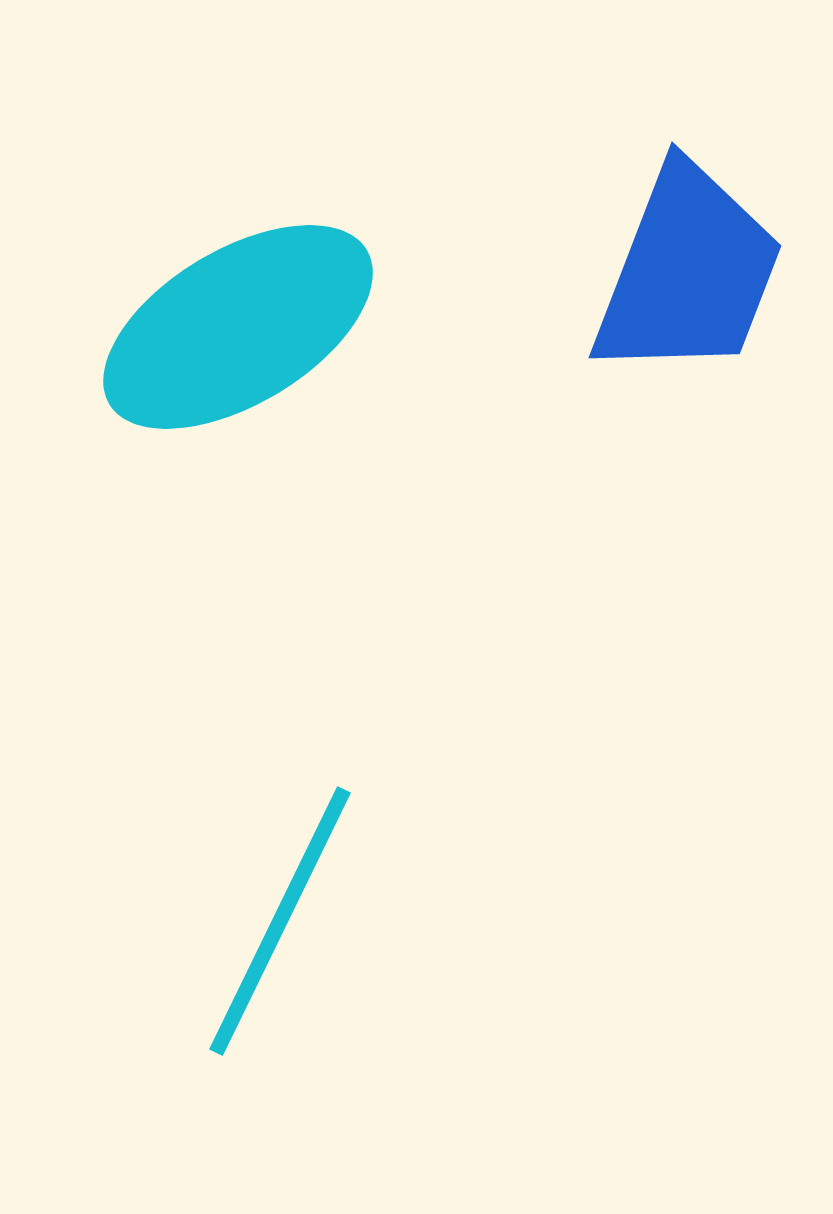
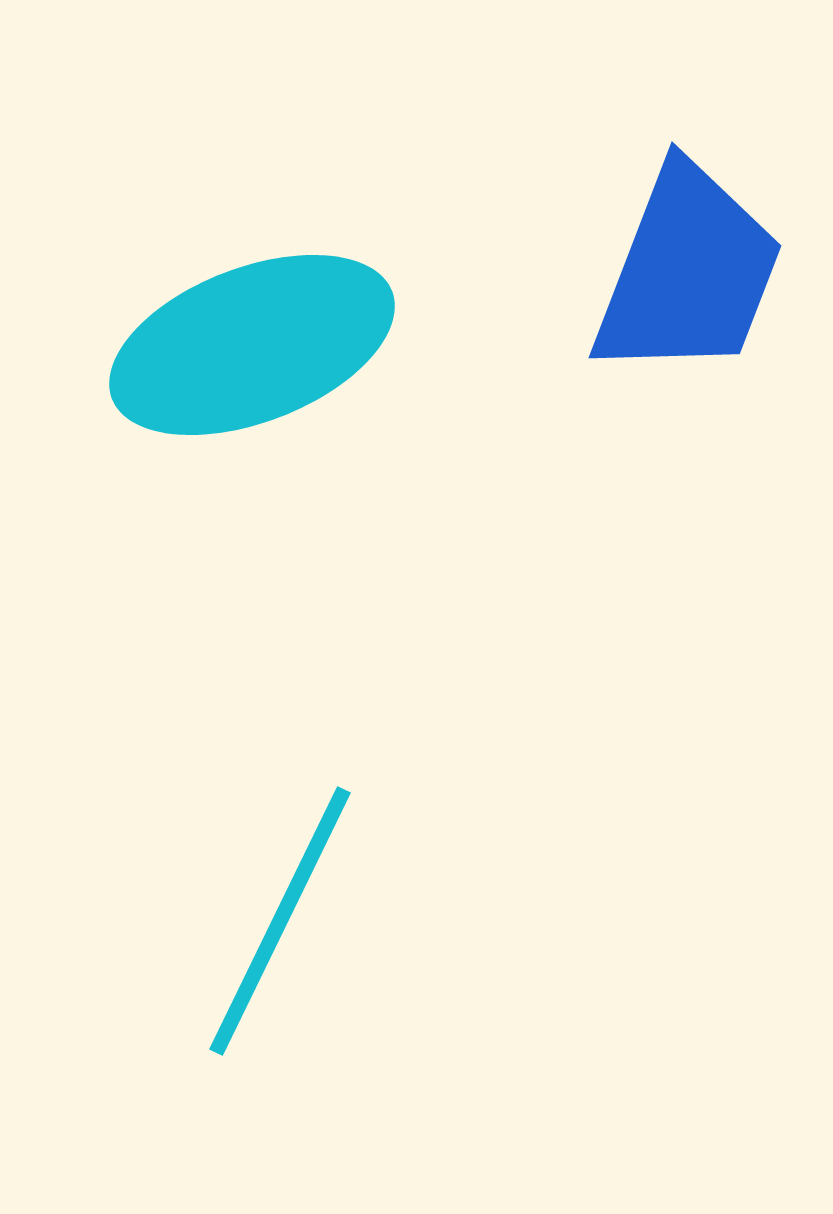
cyan ellipse: moved 14 px right, 18 px down; rotated 10 degrees clockwise
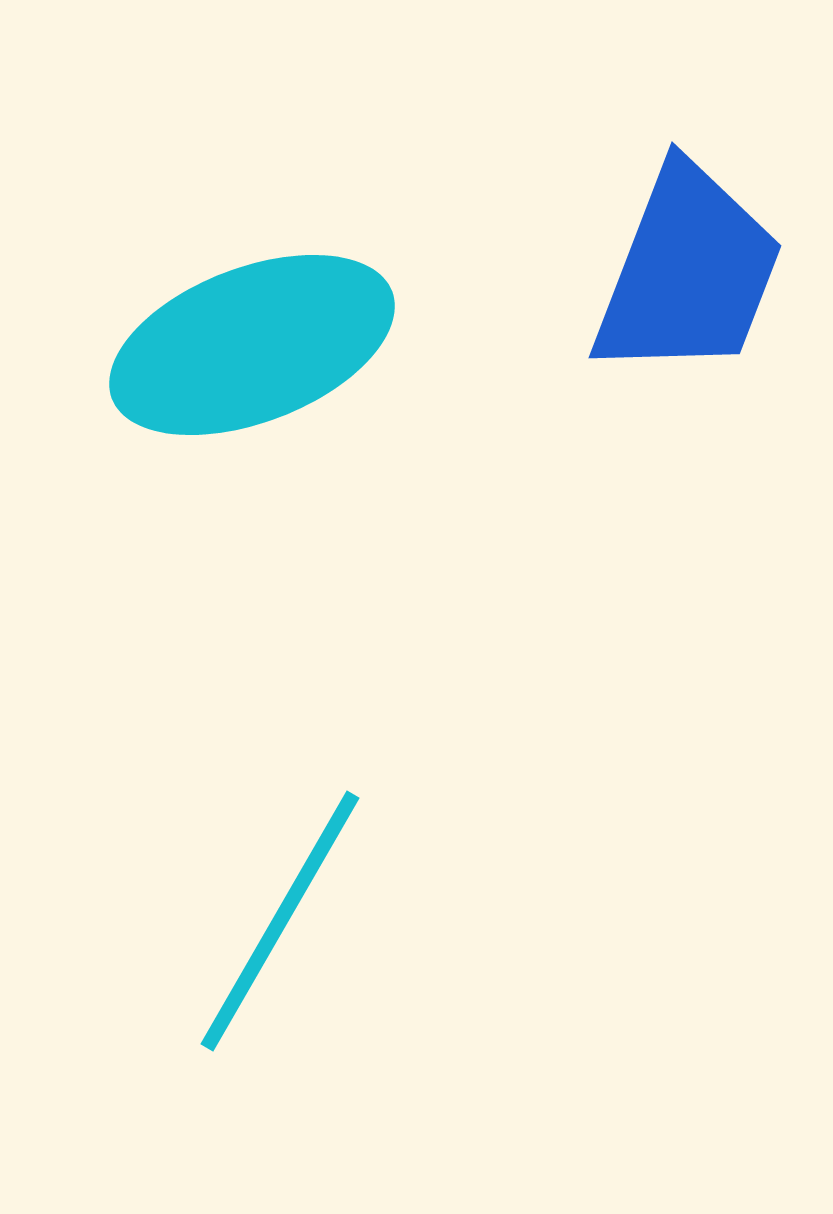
cyan line: rotated 4 degrees clockwise
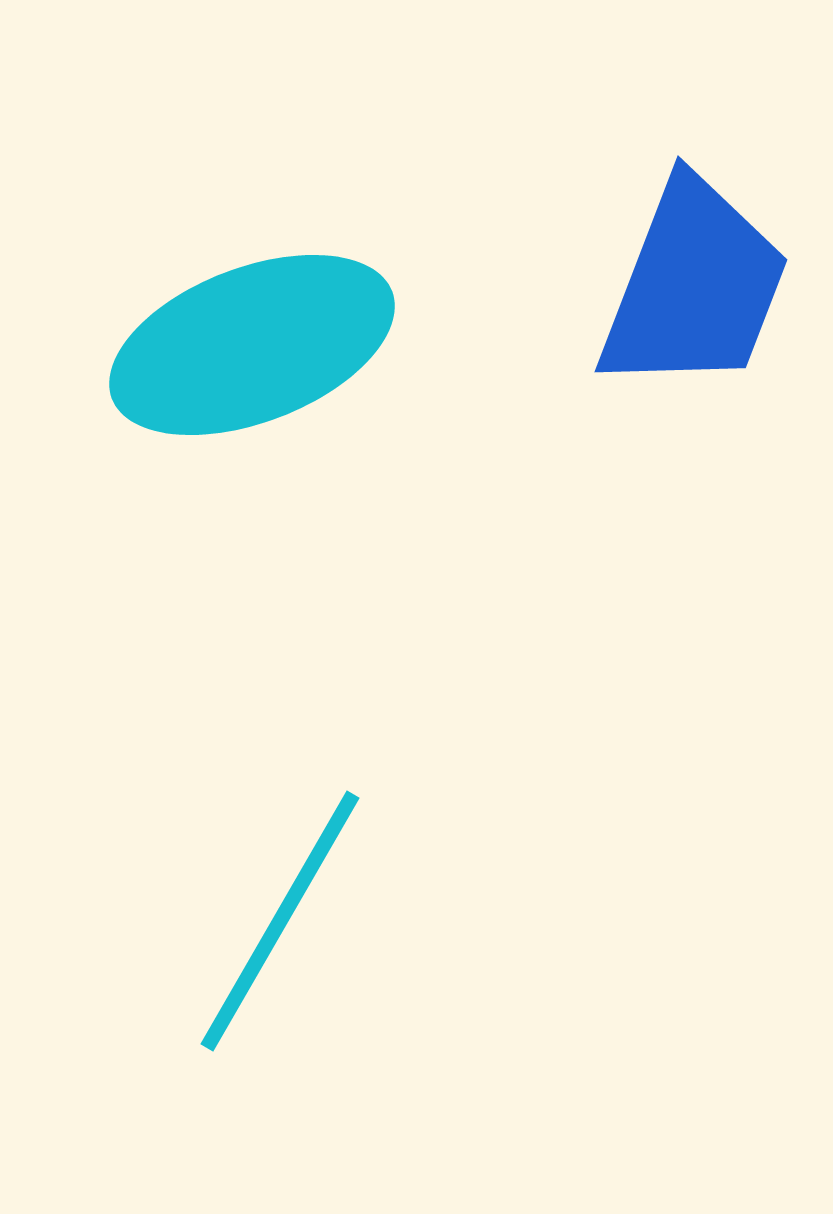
blue trapezoid: moved 6 px right, 14 px down
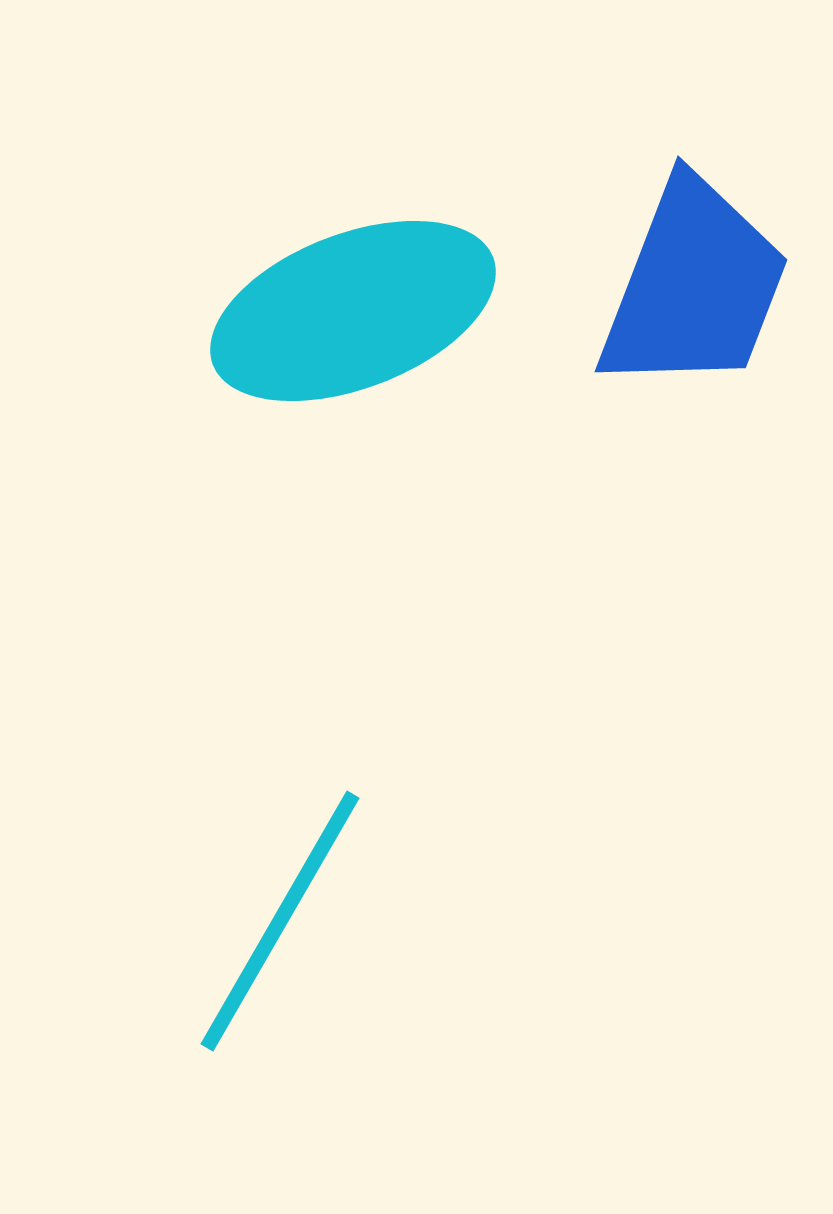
cyan ellipse: moved 101 px right, 34 px up
